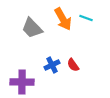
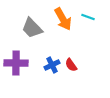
cyan line: moved 2 px right, 1 px up
red semicircle: moved 2 px left
purple cross: moved 6 px left, 19 px up
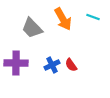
cyan line: moved 5 px right
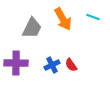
gray trapezoid: rotated 110 degrees counterclockwise
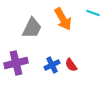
cyan line: moved 4 px up
purple cross: rotated 15 degrees counterclockwise
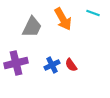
gray trapezoid: moved 1 px up
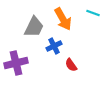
gray trapezoid: moved 2 px right
blue cross: moved 2 px right, 19 px up
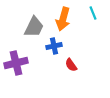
cyan line: rotated 48 degrees clockwise
orange arrow: rotated 45 degrees clockwise
blue cross: rotated 14 degrees clockwise
